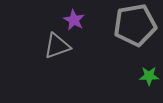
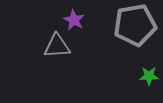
gray triangle: rotated 16 degrees clockwise
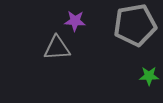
purple star: moved 1 px right, 1 px down; rotated 25 degrees counterclockwise
gray triangle: moved 2 px down
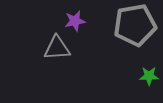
purple star: rotated 15 degrees counterclockwise
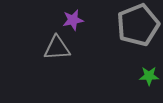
purple star: moved 2 px left, 1 px up
gray pentagon: moved 3 px right; rotated 12 degrees counterclockwise
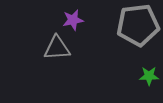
gray pentagon: rotated 15 degrees clockwise
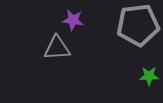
purple star: rotated 20 degrees clockwise
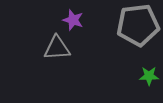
purple star: rotated 10 degrees clockwise
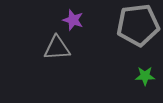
green star: moved 4 px left
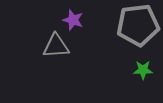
gray triangle: moved 1 px left, 2 px up
green star: moved 2 px left, 6 px up
